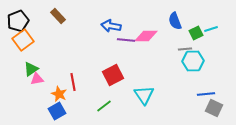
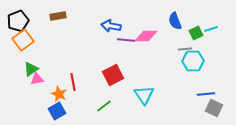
brown rectangle: rotated 56 degrees counterclockwise
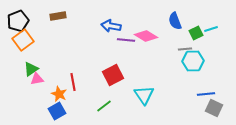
pink diamond: rotated 30 degrees clockwise
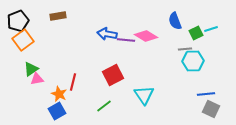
blue arrow: moved 4 px left, 8 px down
red line: rotated 24 degrees clockwise
gray square: moved 3 px left, 1 px down
